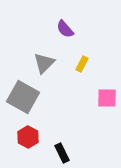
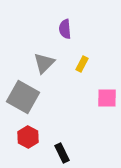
purple semicircle: rotated 36 degrees clockwise
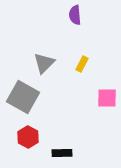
purple semicircle: moved 10 px right, 14 px up
black rectangle: rotated 66 degrees counterclockwise
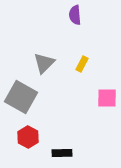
gray square: moved 2 px left
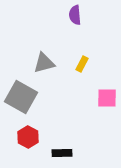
gray triangle: rotated 30 degrees clockwise
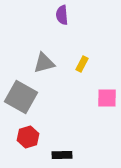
purple semicircle: moved 13 px left
red hexagon: rotated 15 degrees clockwise
black rectangle: moved 2 px down
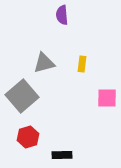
yellow rectangle: rotated 21 degrees counterclockwise
gray square: moved 1 px right, 1 px up; rotated 20 degrees clockwise
